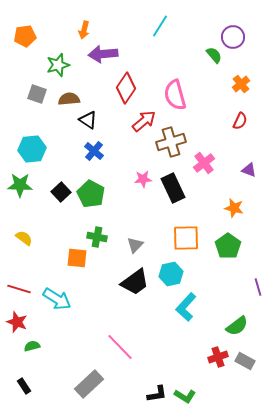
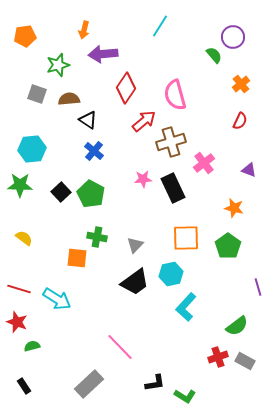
black L-shape at (157, 394): moved 2 px left, 11 px up
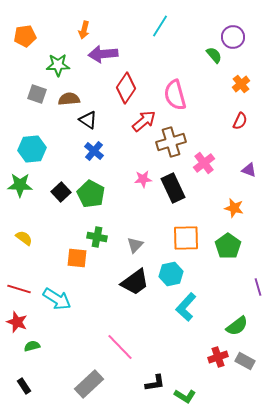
green star at (58, 65): rotated 15 degrees clockwise
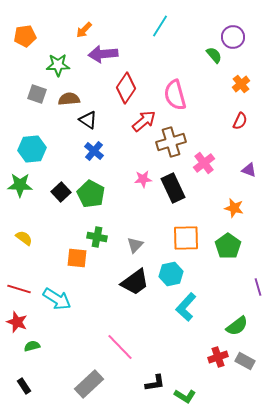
orange arrow at (84, 30): rotated 30 degrees clockwise
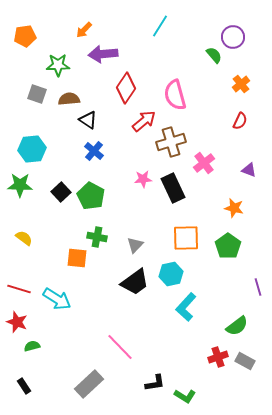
green pentagon at (91, 194): moved 2 px down
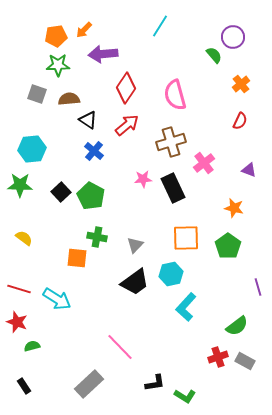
orange pentagon at (25, 36): moved 31 px right
red arrow at (144, 121): moved 17 px left, 4 px down
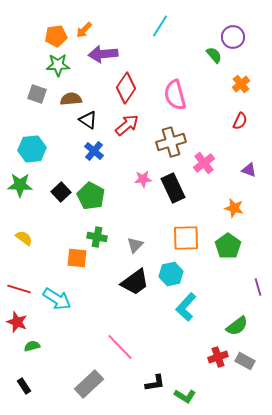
brown semicircle at (69, 99): moved 2 px right
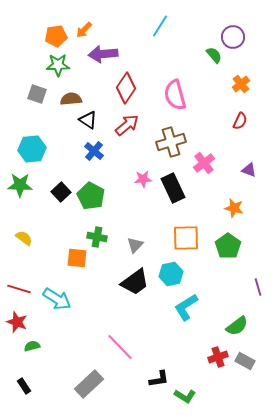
cyan L-shape at (186, 307): rotated 16 degrees clockwise
black L-shape at (155, 383): moved 4 px right, 4 px up
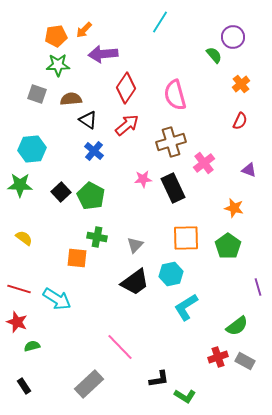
cyan line at (160, 26): moved 4 px up
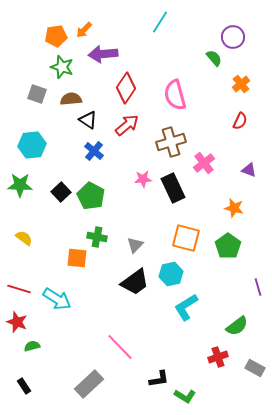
green semicircle at (214, 55): moved 3 px down
green star at (58, 65): moved 4 px right, 2 px down; rotated 20 degrees clockwise
cyan hexagon at (32, 149): moved 4 px up
orange square at (186, 238): rotated 16 degrees clockwise
gray rectangle at (245, 361): moved 10 px right, 7 px down
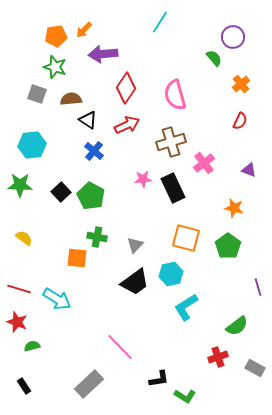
green star at (62, 67): moved 7 px left
red arrow at (127, 125): rotated 15 degrees clockwise
